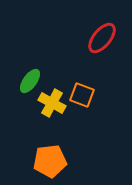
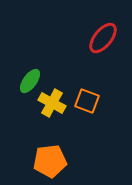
red ellipse: moved 1 px right
orange square: moved 5 px right, 6 px down
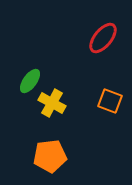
orange square: moved 23 px right
orange pentagon: moved 5 px up
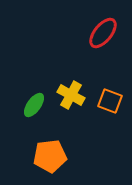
red ellipse: moved 5 px up
green ellipse: moved 4 px right, 24 px down
yellow cross: moved 19 px right, 8 px up
